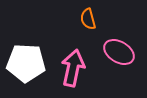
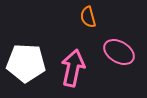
orange semicircle: moved 2 px up
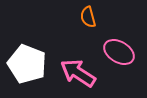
white pentagon: moved 1 px right, 1 px down; rotated 18 degrees clockwise
pink arrow: moved 5 px right, 5 px down; rotated 69 degrees counterclockwise
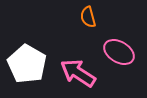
white pentagon: rotated 9 degrees clockwise
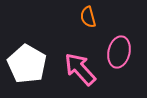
pink ellipse: rotated 72 degrees clockwise
pink arrow: moved 2 px right, 4 px up; rotated 15 degrees clockwise
